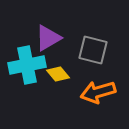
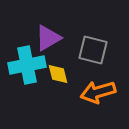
yellow diamond: rotated 25 degrees clockwise
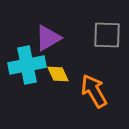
gray square: moved 14 px right, 15 px up; rotated 12 degrees counterclockwise
yellow diamond: rotated 10 degrees counterclockwise
orange arrow: moved 4 px left, 1 px up; rotated 76 degrees clockwise
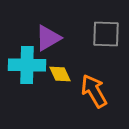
gray square: moved 1 px left, 1 px up
cyan cross: rotated 12 degrees clockwise
yellow diamond: moved 2 px right
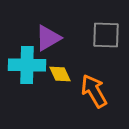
gray square: moved 1 px down
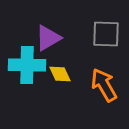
gray square: moved 1 px up
orange arrow: moved 10 px right, 6 px up
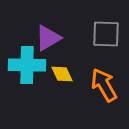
yellow diamond: moved 2 px right
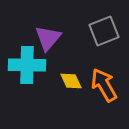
gray square: moved 2 px left, 3 px up; rotated 24 degrees counterclockwise
purple triangle: rotated 20 degrees counterclockwise
yellow diamond: moved 9 px right, 7 px down
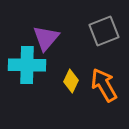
purple triangle: moved 2 px left
yellow diamond: rotated 50 degrees clockwise
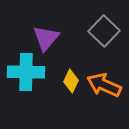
gray square: rotated 24 degrees counterclockwise
cyan cross: moved 1 px left, 7 px down
orange arrow: rotated 36 degrees counterclockwise
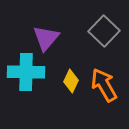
orange arrow: rotated 36 degrees clockwise
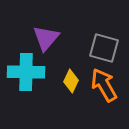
gray square: moved 17 px down; rotated 28 degrees counterclockwise
